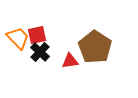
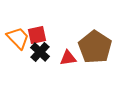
red triangle: moved 2 px left, 3 px up
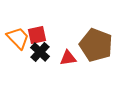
brown pentagon: moved 1 px right, 2 px up; rotated 12 degrees counterclockwise
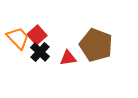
red square: rotated 30 degrees counterclockwise
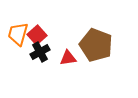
orange trapezoid: moved 4 px up; rotated 120 degrees counterclockwise
black cross: rotated 18 degrees clockwise
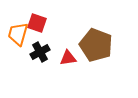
red square: moved 12 px up; rotated 30 degrees counterclockwise
